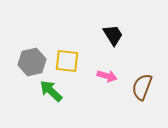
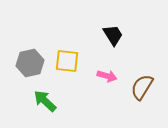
gray hexagon: moved 2 px left, 1 px down
brown semicircle: rotated 12 degrees clockwise
green arrow: moved 6 px left, 10 px down
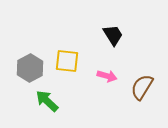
gray hexagon: moved 5 px down; rotated 16 degrees counterclockwise
green arrow: moved 2 px right
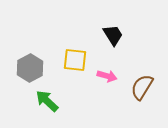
yellow square: moved 8 px right, 1 px up
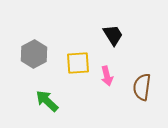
yellow square: moved 3 px right, 3 px down; rotated 10 degrees counterclockwise
gray hexagon: moved 4 px right, 14 px up
pink arrow: rotated 60 degrees clockwise
brown semicircle: rotated 24 degrees counterclockwise
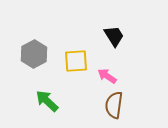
black trapezoid: moved 1 px right, 1 px down
yellow square: moved 2 px left, 2 px up
pink arrow: rotated 138 degrees clockwise
brown semicircle: moved 28 px left, 18 px down
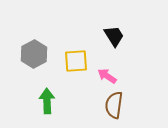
green arrow: rotated 45 degrees clockwise
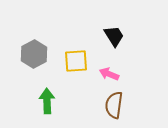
pink arrow: moved 2 px right, 2 px up; rotated 12 degrees counterclockwise
